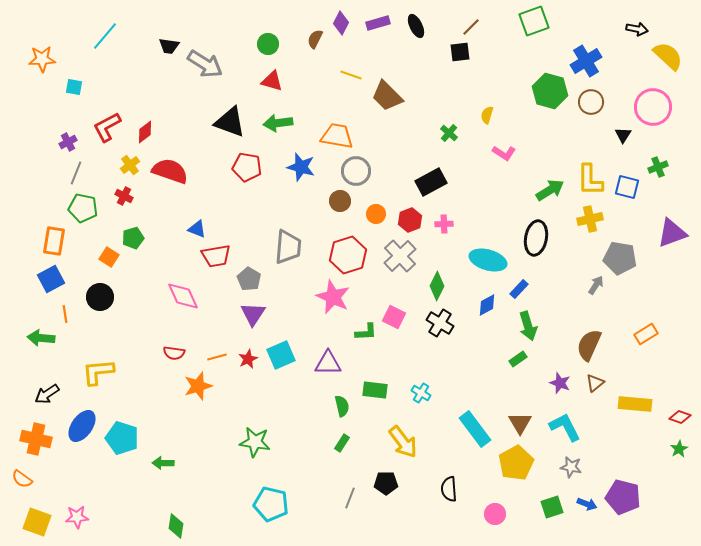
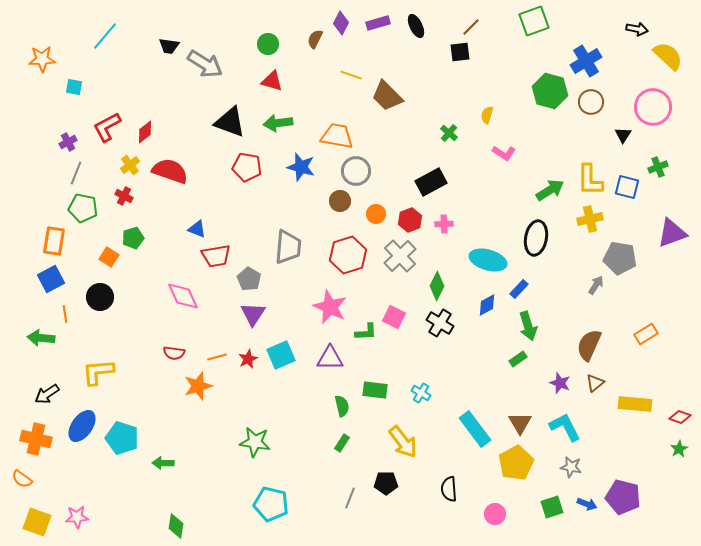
pink star at (333, 297): moved 3 px left, 10 px down
purple triangle at (328, 363): moved 2 px right, 5 px up
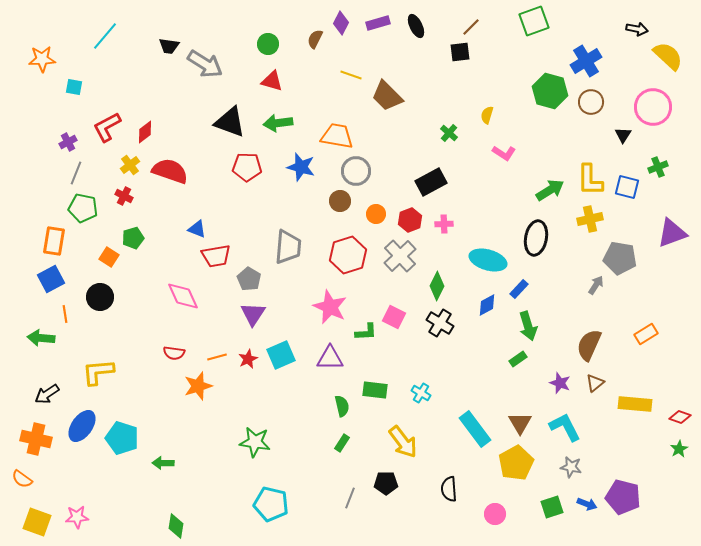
red pentagon at (247, 167): rotated 8 degrees counterclockwise
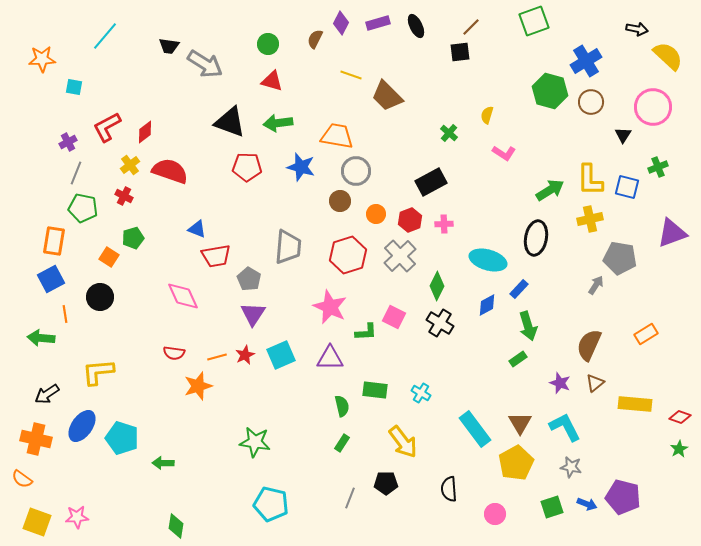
red star at (248, 359): moved 3 px left, 4 px up
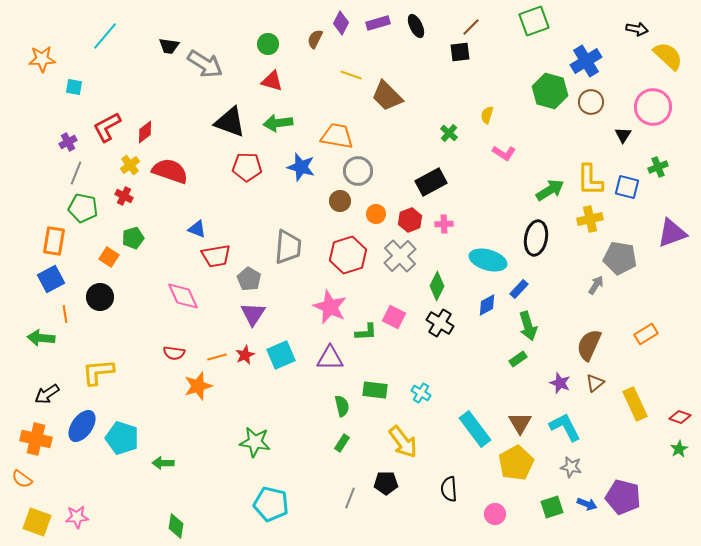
gray circle at (356, 171): moved 2 px right
yellow rectangle at (635, 404): rotated 60 degrees clockwise
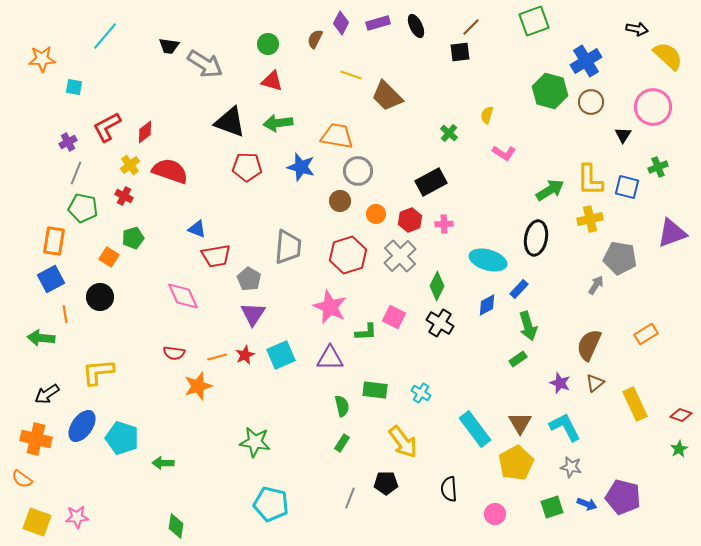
red diamond at (680, 417): moved 1 px right, 2 px up
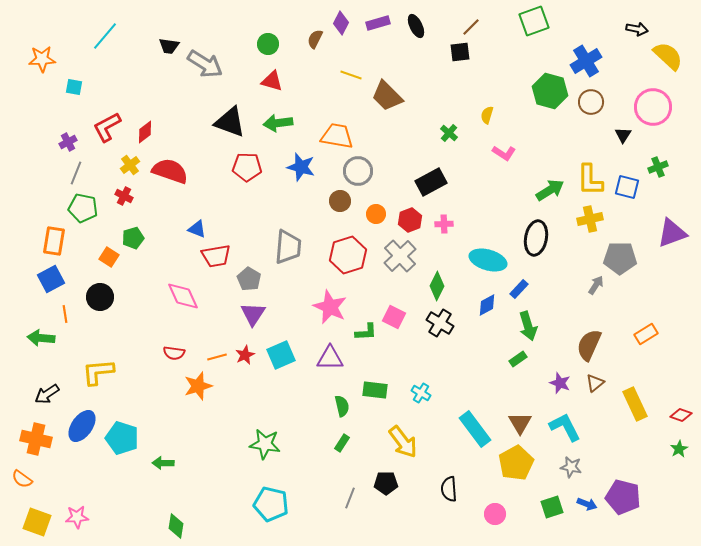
gray pentagon at (620, 258): rotated 8 degrees counterclockwise
green star at (255, 442): moved 10 px right, 2 px down
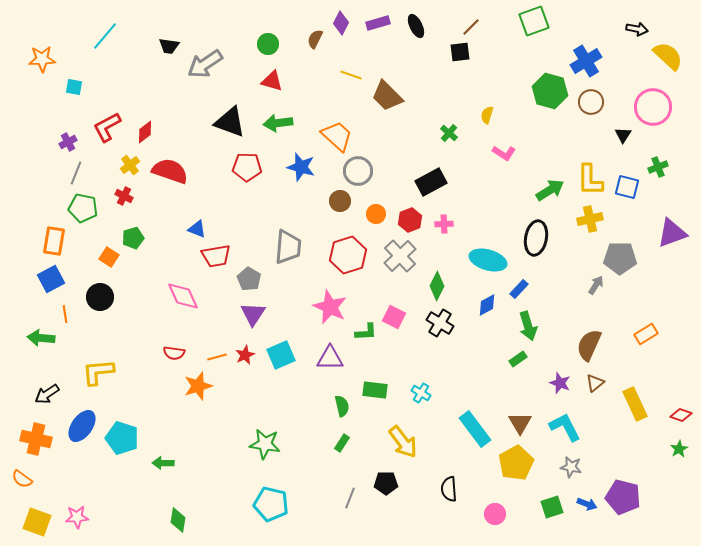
gray arrow at (205, 64): rotated 114 degrees clockwise
orange trapezoid at (337, 136): rotated 32 degrees clockwise
green diamond at (176, 526): moved 2 px right, 6 px up
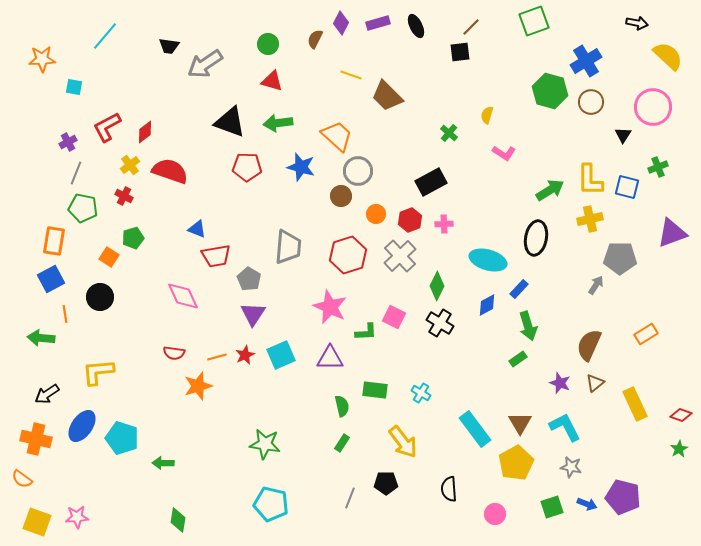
black arrow at (637, 29): moved 6 px up
brown circle at (340, 201): moved 1 px right, 5 px up
